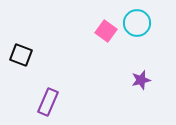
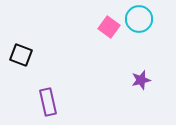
cyan circle: moved 2 px right, 4 px up
pink square: moved 3 px right, 4 px up
purple rectangle: rotated 36 degrees counterclockwise
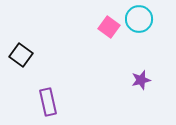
black square: rotated 15 degrees clockwise
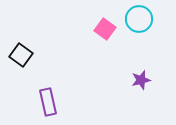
pink square: moved 4 px left, 2 px down
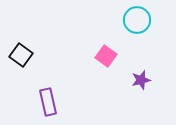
cyan circle: moved 2 px left, 1 px down
pink square: moved 1 px right, 27 px down
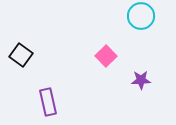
cyan circle: moved 4 px right, 4 px up
pink square: rotated 10 degrees clockwise
purple star: rotated 12 degrees clockwise
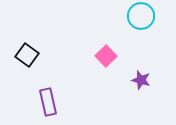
black square: moved 6 px right
purple star: rotated 18 degrees clockwise
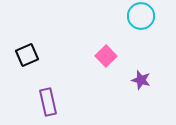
black square: rotated 30 degrees clockwise
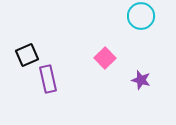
pink square: moved 1 px left, 2 px down
purple rectangle: moved 23 px up
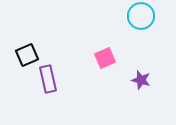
pink square: rotated 20 degrees clockwise
